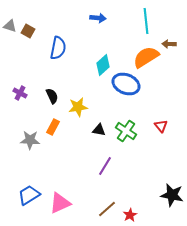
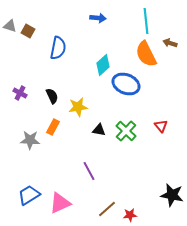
brown arrow: moved 1 px right, 1 px up; rotated 16 degrees clockwise
orange semicircle: moved 3 px up; rotated 84 degrees counterclockwise
green cross: rotated 10 degrees clockwise
purple line: moved 16 px left, 5 px down; rotated 60 degrees counterclockwise
red star: rotated 24 degrees clockwise
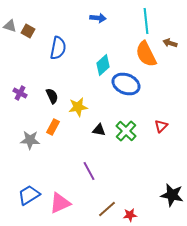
red triangle: rotated 24 degrees clockwise
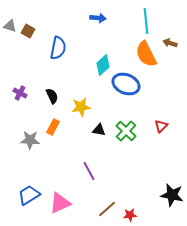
yellow star: moved 3 px right
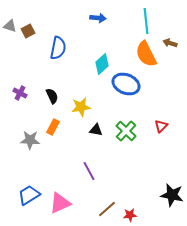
brown square: rotated 32 degrees clockwise
cyan diamond: moved 1 px left, 1 px up
black triangle: moved 3 px left
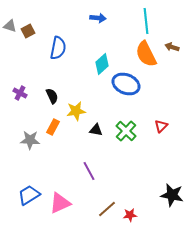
brown arrow: moved 2 px right, 4 px down
yellow star: moved 5 px left, 4 px down
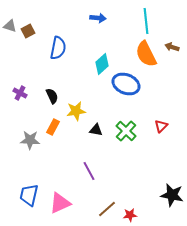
blue trapezoid: rotated 45 degrees counterclockwise
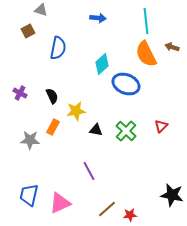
gray triangle: moved 31 px right, 16 px up
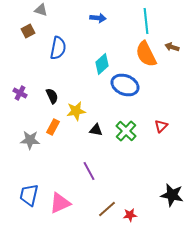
blue ellipse: moved 1 px left, 1 px down
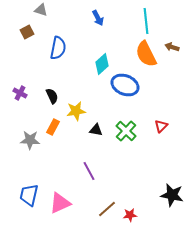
blue arrow: rotated 56 degrees clockwise
brown square: moved 1 px left, 1 px down
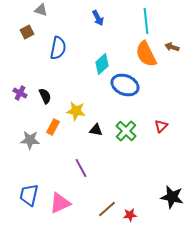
black semicircle: moved 7 px left
yellow star: rotated 18 degrees clockwise
purple line: moved 8 px left, 3 px up
black star: moved 2 px down
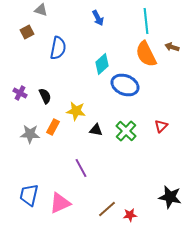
gray star: moved 6 px up
black star: moved 2 px left
